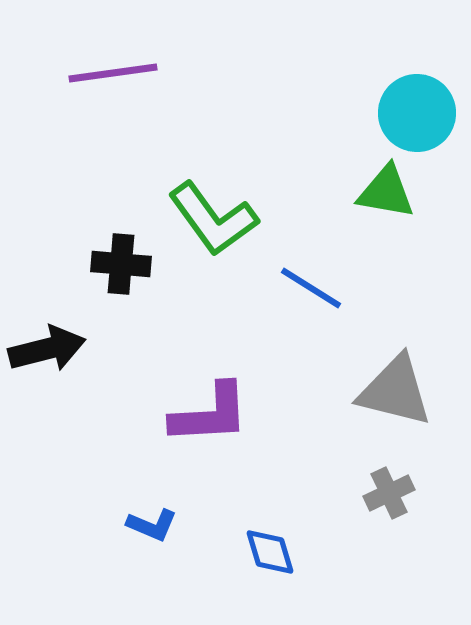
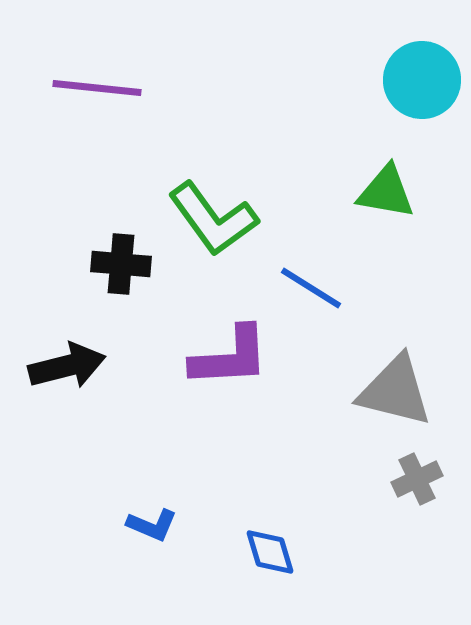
purple line: moved 16 px left, 15 px down; rotated 14 degrees clockwise
cyan circle: moved 5 px right, 33 px up
black arrow: moved 20 px right, 17 px down
purple L-shape: moved 20 px right, 57 px up
gray cross: moved 28 px right, 14 px up
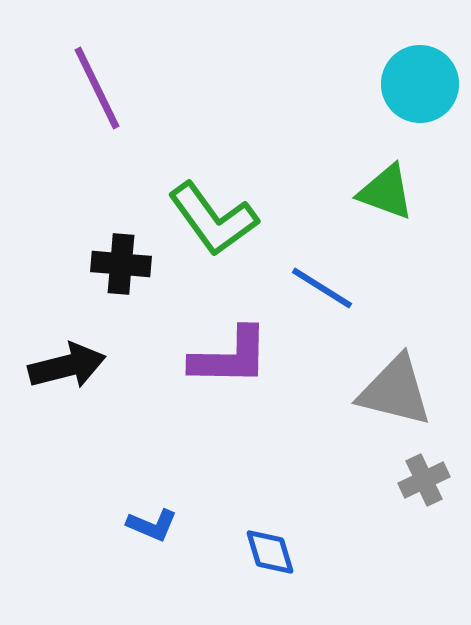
cyan circle: moved 2 px left, 4 px down
purple line: rotated 58 degrees clockwise
green triangle: rotated 10 degrees clockwise
blue line: moved 11 px right
purple L-shape: rotated 4 degrees clockwise
gray cross: moved 7 px right, 1 px down
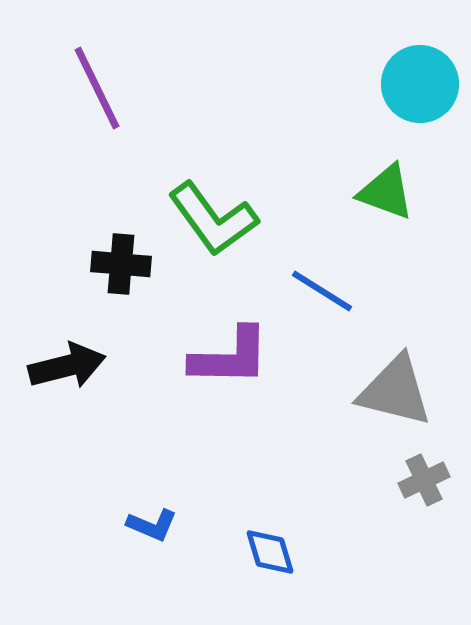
blue line: moved 3 px down
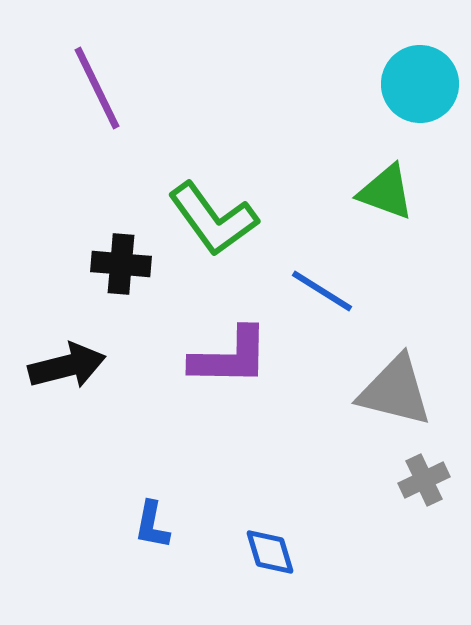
blue L-shape: rotated 78 degrees clockwise
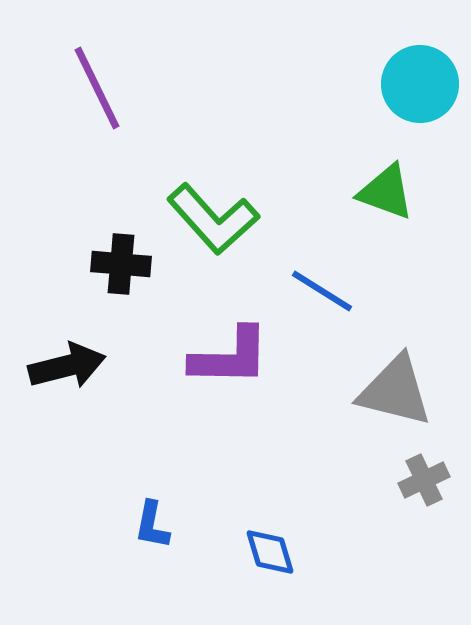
green L-shape: rotated 6 degrees counterclockwise
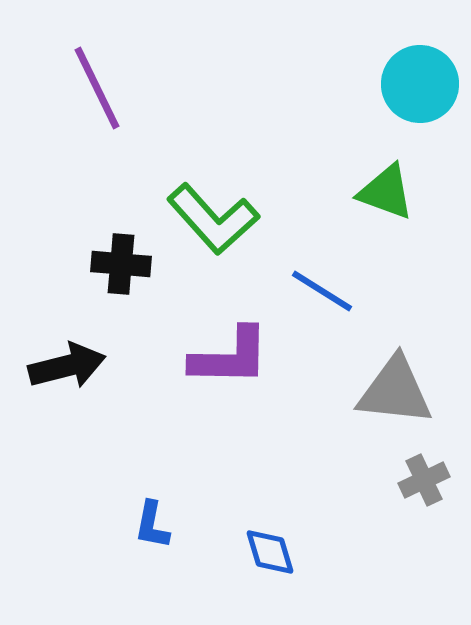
gray triangle: rotated 8 degrees counterclockwise
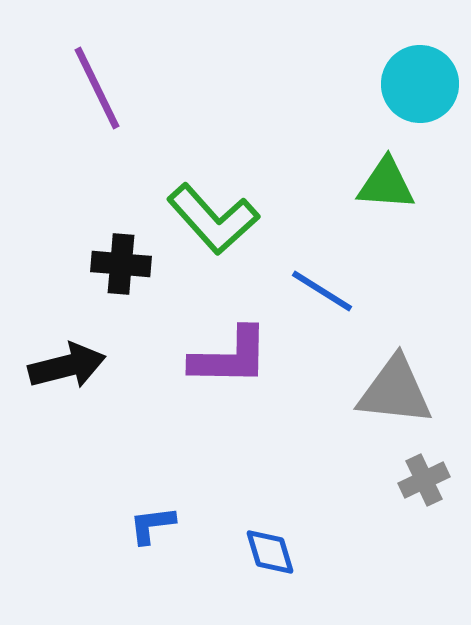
green triangle: moved 8 px up; rotated 16 degrees counterclockwise
blue L-shape: rotated 72 degrees clockwise
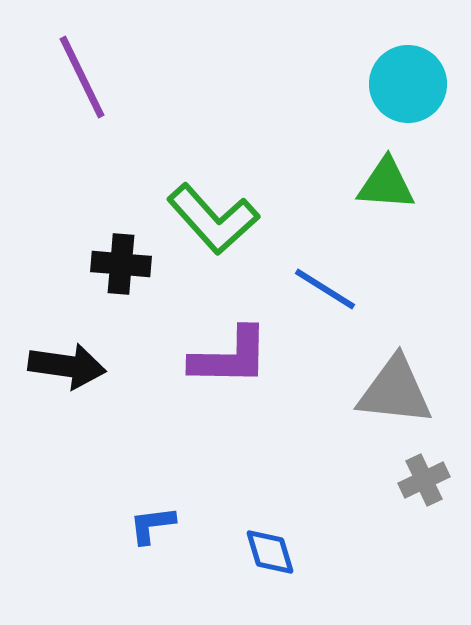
cyan circle: moved 12 px left
purple line: moved 15 px left, 11 px up
blue line: moved 3 px right, 2 px up
black arrow: rotated 22 degrees clockwise
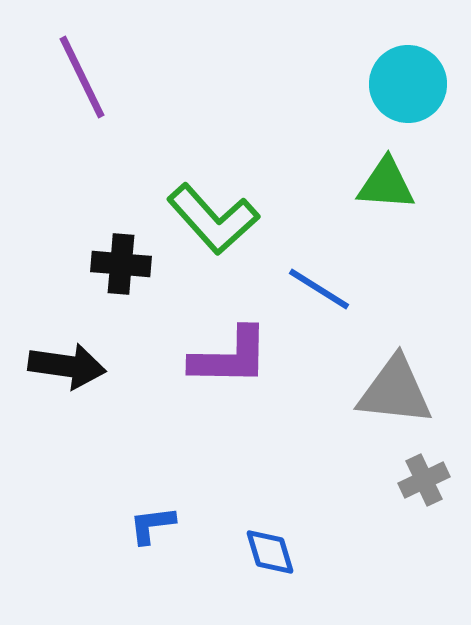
blue line: moved 6 px left
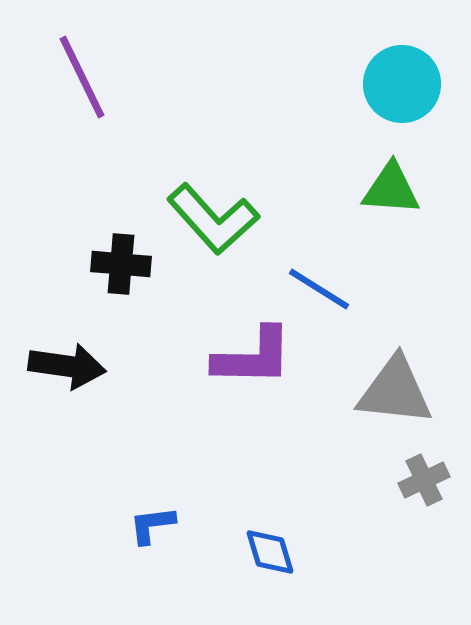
cyan circle: moved 6 px left
green triangle: moved 5 px right, 5 px down
purple L-shape: moved 23 px right
